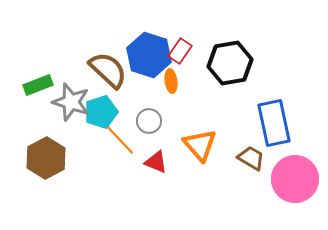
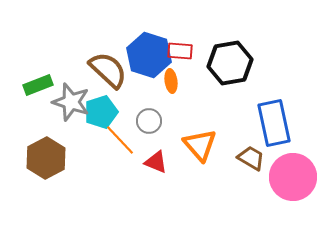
red rectangle: rotated 60 degrees clockwise
pink circle: moved 2 px left, 2 px up
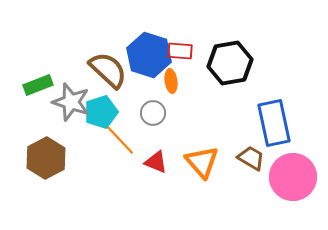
gray circle: moved 4 px right, 8 px up
orange triangle: moved 2 px right, 17 px down
